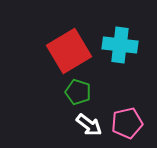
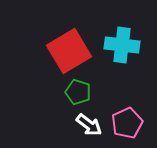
cyan cross: moved 2 px right
pink pentagon: rotated 12 degrees counterclockwise
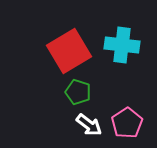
pink pentagon: rotated 8 degrees counterclockwise
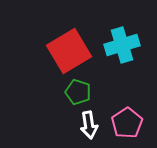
cyan cross: rotated 24 degrees counterclockwise
white arrow: rotated 44 degrees clockwise
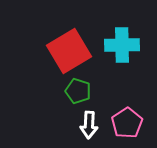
cyan cross: rotated 16 degrees clockwise
green pentagon: moved 1 px up
white arrow: rotated 12 degrees clockwise
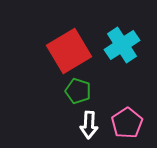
cyan cross: rotated 32 degrees counterclockwise
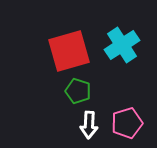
red square: rotated 15 degrees clockwise
pink pentagon: rotated 16 degrees clockwise
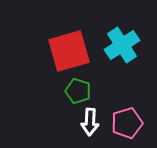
white arrow: moved 1 px right, 3 px up
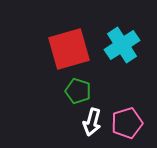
red square: moved 2 px up
white arrow: moved 2 px right; rotated 12 degrees clockwise
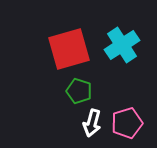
green pentagon: moved 1 px right
white arrow: moved 1 px down
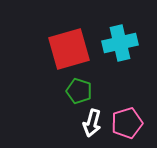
cyan cross: moved 2 px left, 2 px up; rotated 20 degrees clockwise
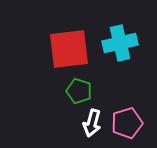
red square: rotated 9 degrees clockwise
